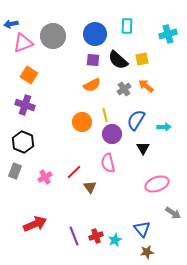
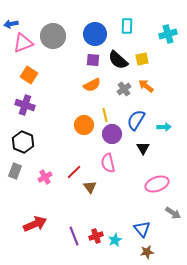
orange circle: moved 2 px right, 3 px down
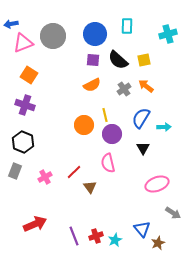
yellow square: moved 2 px right, 1 px down
blue semicircle: moved 5 px right, 2 px up
brown star: moved 11 px right, 9 px up; rotated 16 degrees counterclockwise
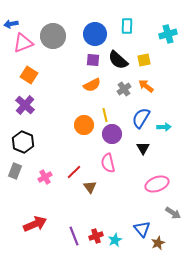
purple cross: rotated 24 degrees clockwise
